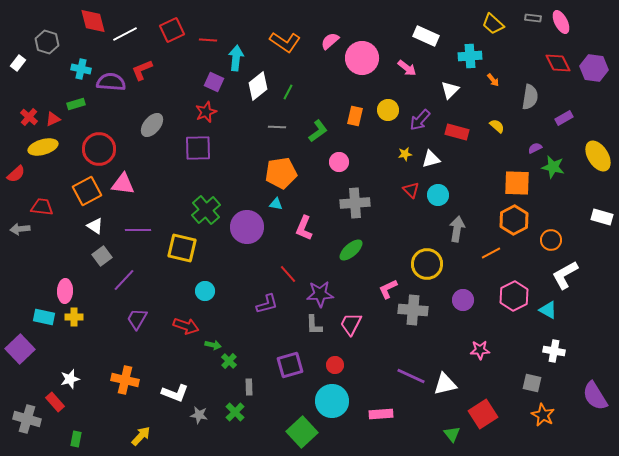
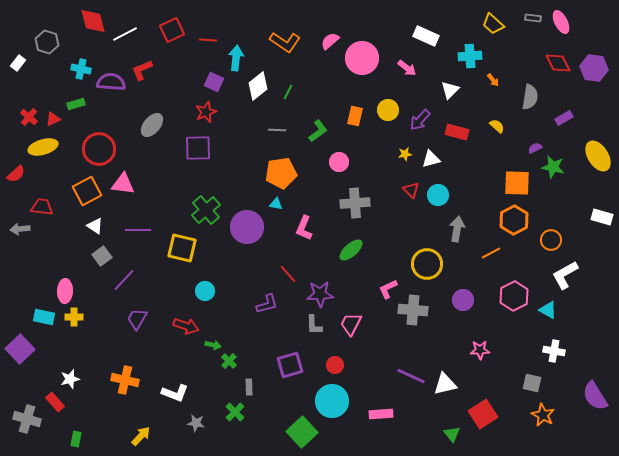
gray line at (277, 127): moved 3 px down
gray star at (199, 415): moved 3 px left, 8 px down
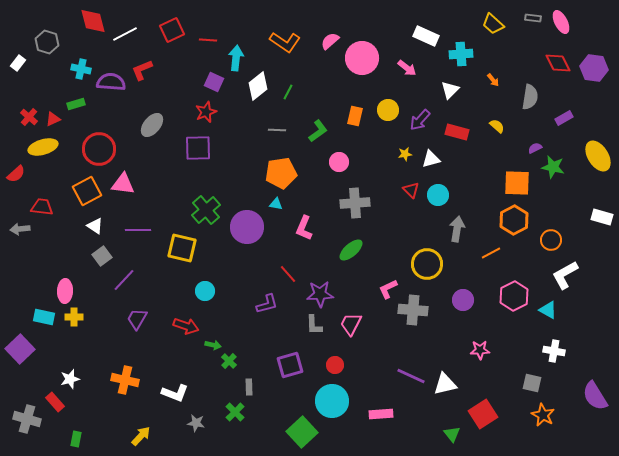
cyan cross at (470, 56): moved 9 px left, 2 px up
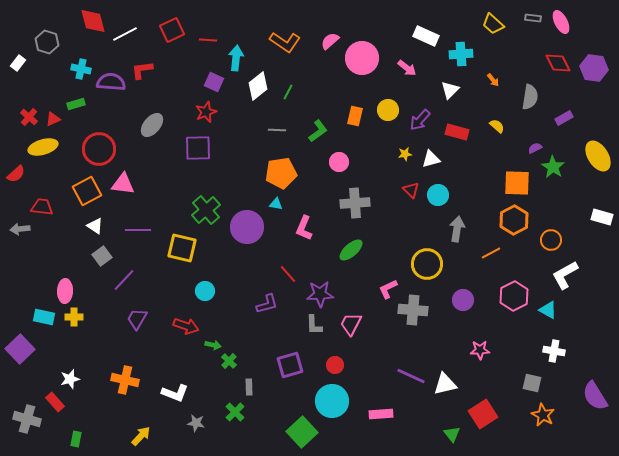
red L-shape at (142, 70): rotated 15 degrees clockwise
green star at (553, 167): rotated 20 degrees clockwise
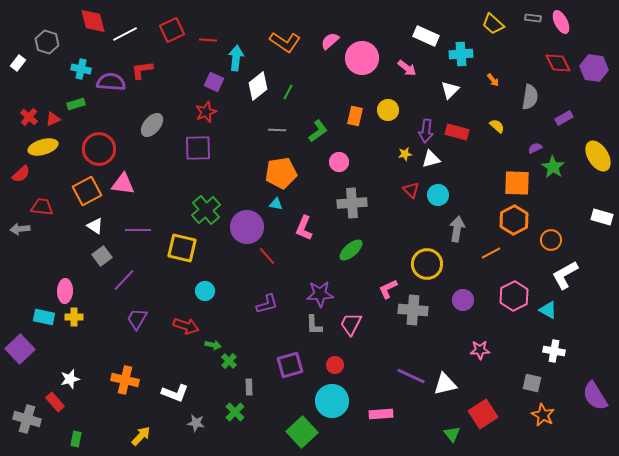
purple arrow at (420, 120): moved 6 px right, 11 px down; rotated 35 degrees counterclockwise
red semicircle at (16, 174): moved 5 px right
gray cross at (355, 203): moved 3 px left
red line at (288, 274): moved 21 px left, 18 px up
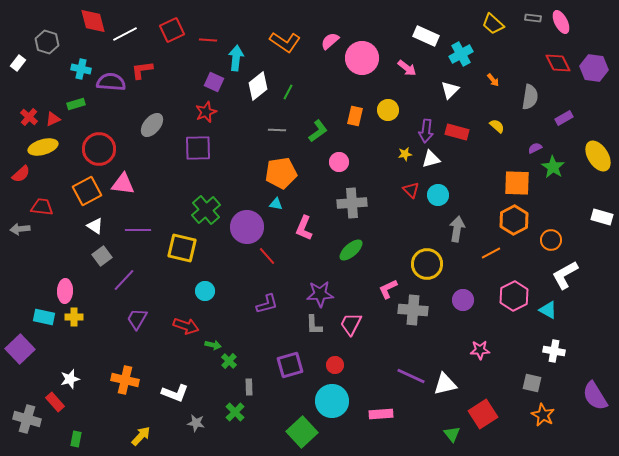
cyan cross at (461, 54): rotated 25 degrees counterclockwise
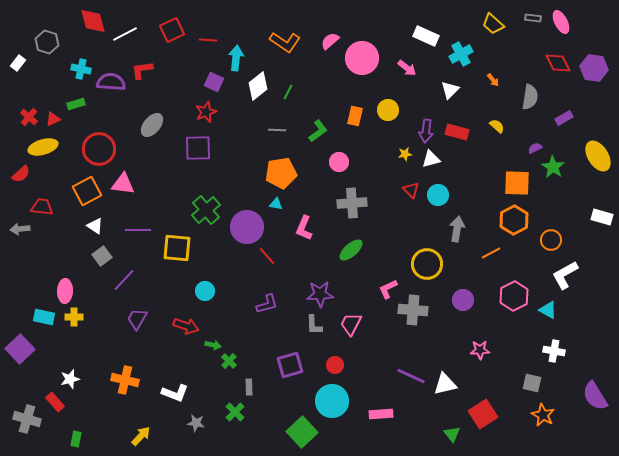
yellow square at (182, 248): moved 5 px left; rotated 8 degrees counterclockwise
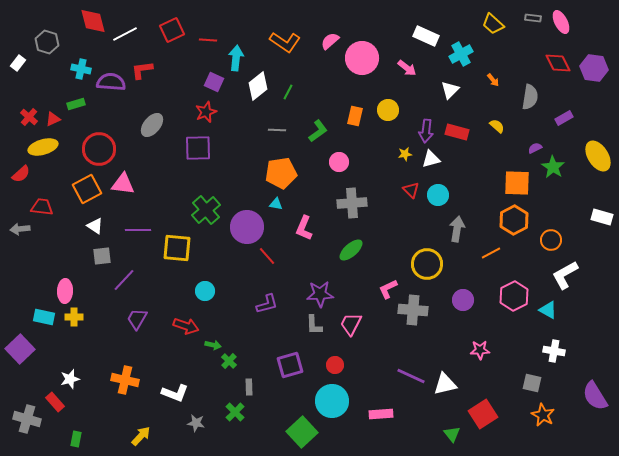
orange square at (87, 191): moved 2 px up
gray square at (102, 256): rotated 30 degrees clockwise
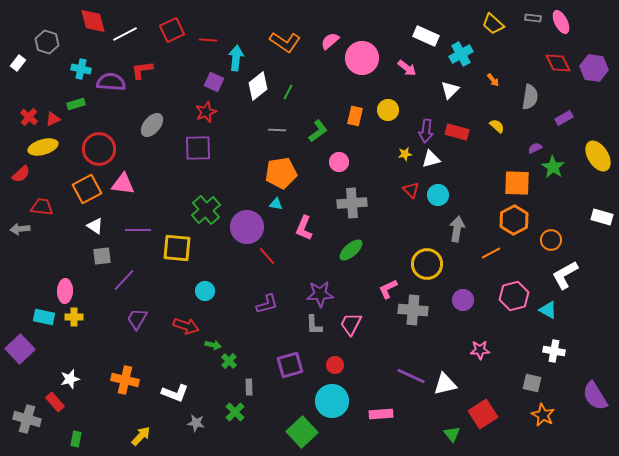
pink hexagon at (514, 296): rotated 12 degrees clockwise
